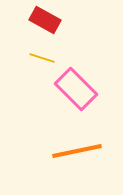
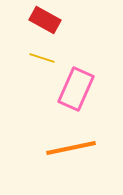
pink rectangle: rotated 69 degrees clockwise
orange line: moved 6 px left, 3 px up
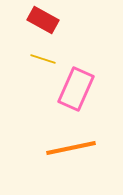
red rectangle: moved 2 px left
yellow line: moved 1 px right, 1 px down
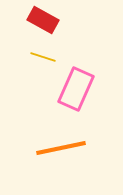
yellow line: moved 2 px up
orange line: moved 10 px left
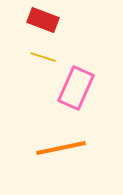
red rectangle: rotated 8 degrees counterclockwise
pink rectangle: moved 1 px up
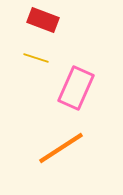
yellow line: moved 7 px left, 1 px down
orange line: rotated 21 degrees counterclockwise
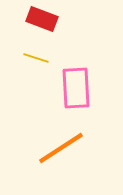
red rectangle: moved 1 px left, 1 px up
pink rectangle: rotated 27 degrees counterclockwise
